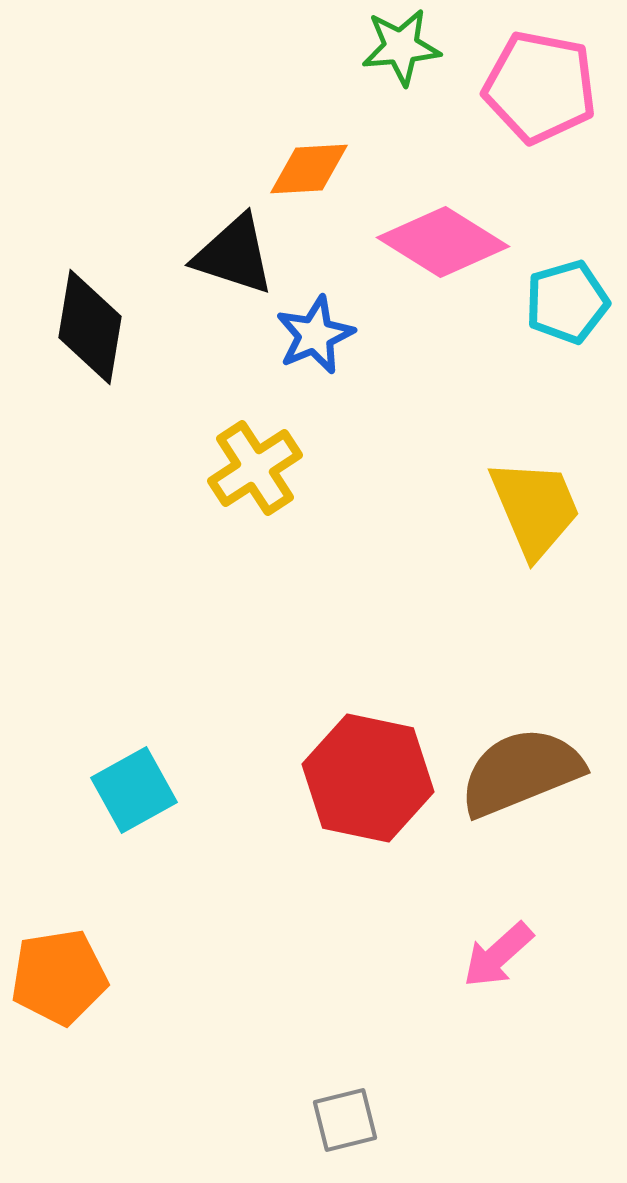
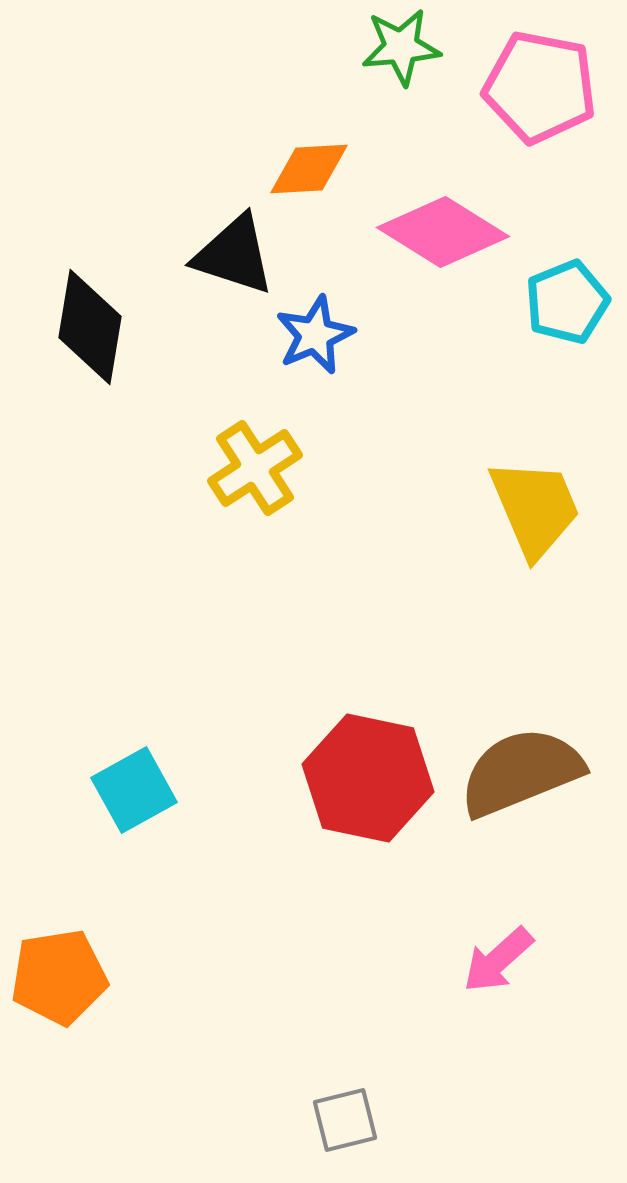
pink diamond: moved 10 px up
cyan pentagon: rotated 6 degrees counterclockwise
pink arrow: moved 5 px down
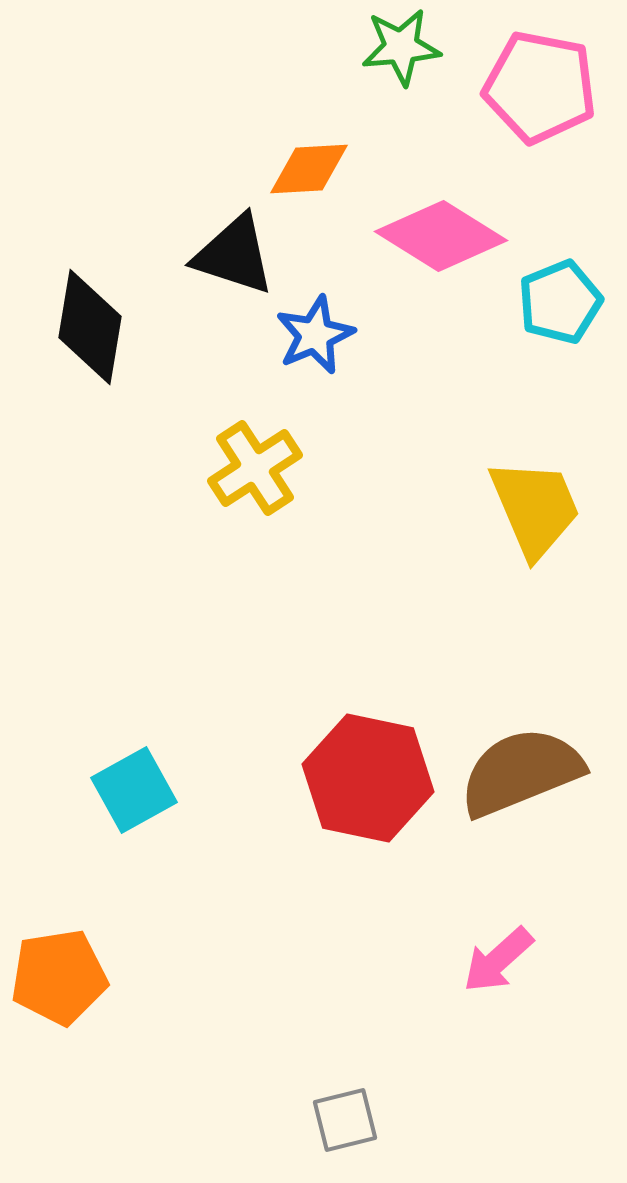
pink diamond: moved 2 px left, 4 px down
cyan pentagon: moved 7 px left
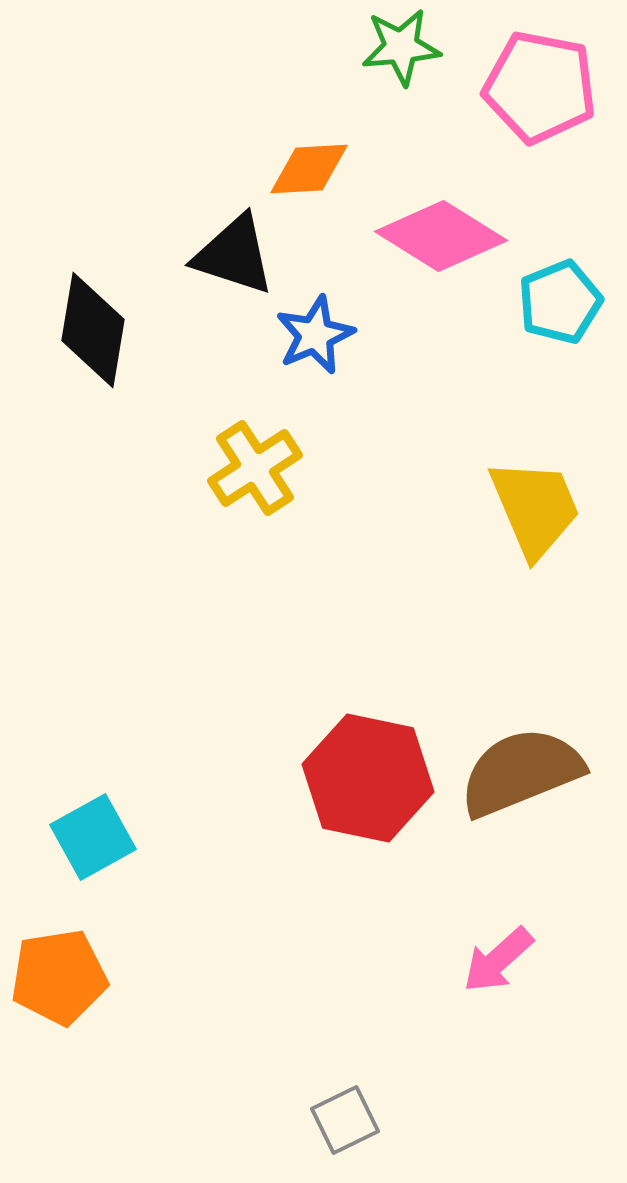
black diamond: moved 3 px right, 3 px down
cyan square: moved 41 px left, 47 px down
gray square: rotated 12 degrees counterclockwise
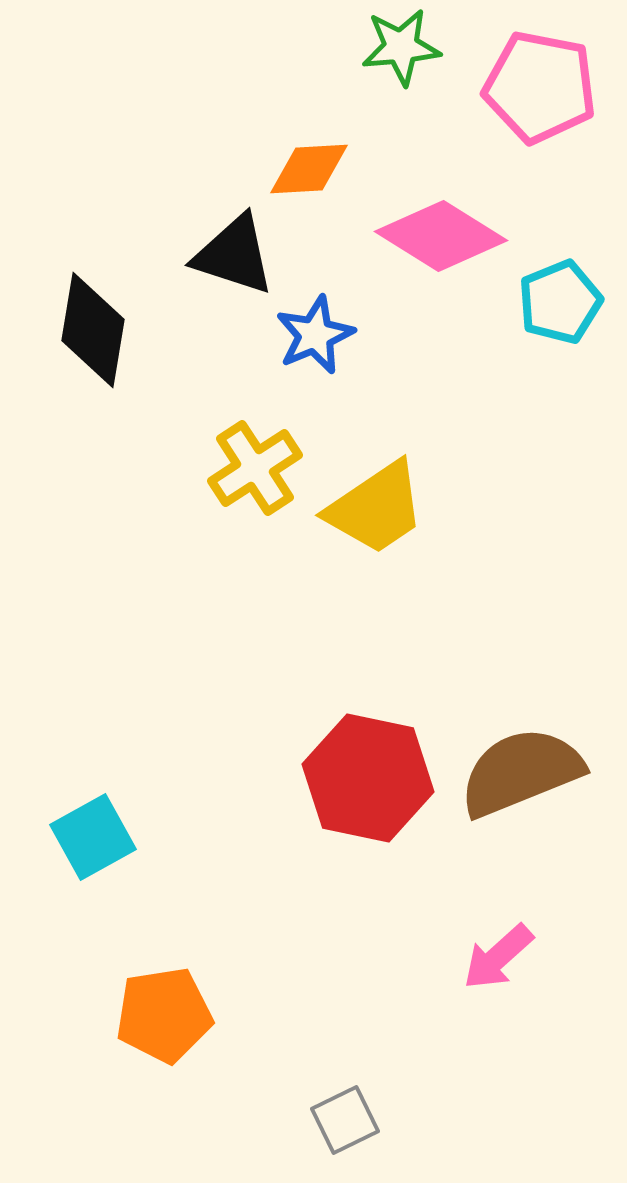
yellow trapezoid: moved 159 px left; rotated 79 degrees clockwise
pink arrow: moved 3 px up
orange pentagon: moved 105 px right, 38 px down
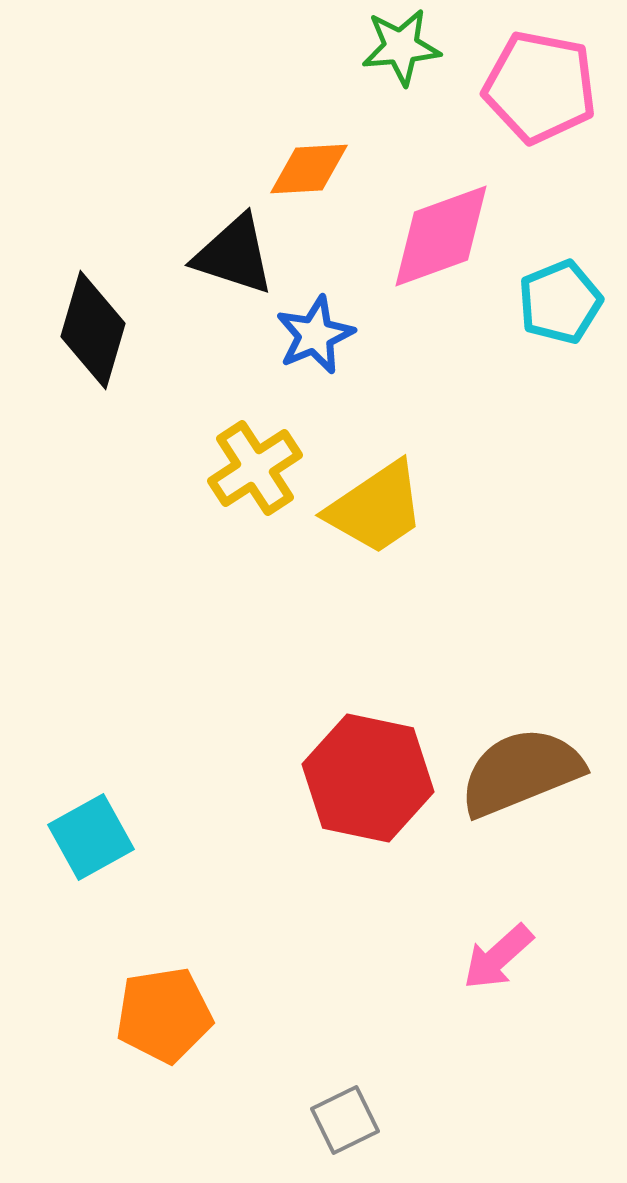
pink diamond: rotated 52 degrees counterclockwise
black diamond: rotated 7 degrees clockwise
cyan square: moved 2 px left
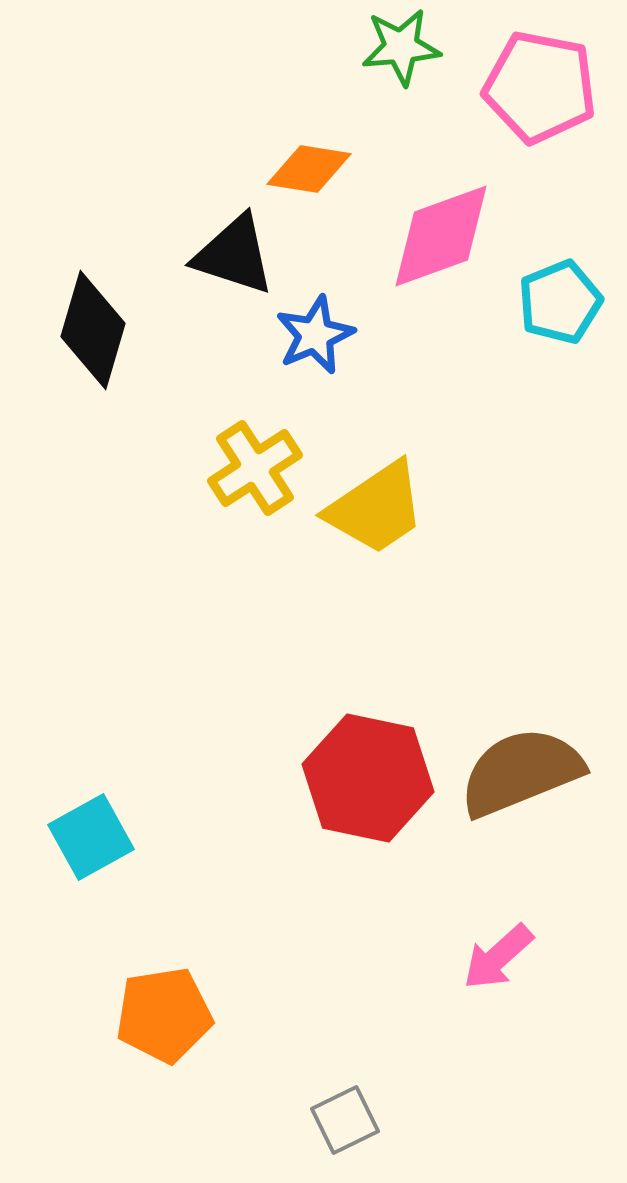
orange diamond: rotated 12 degrees clockwise
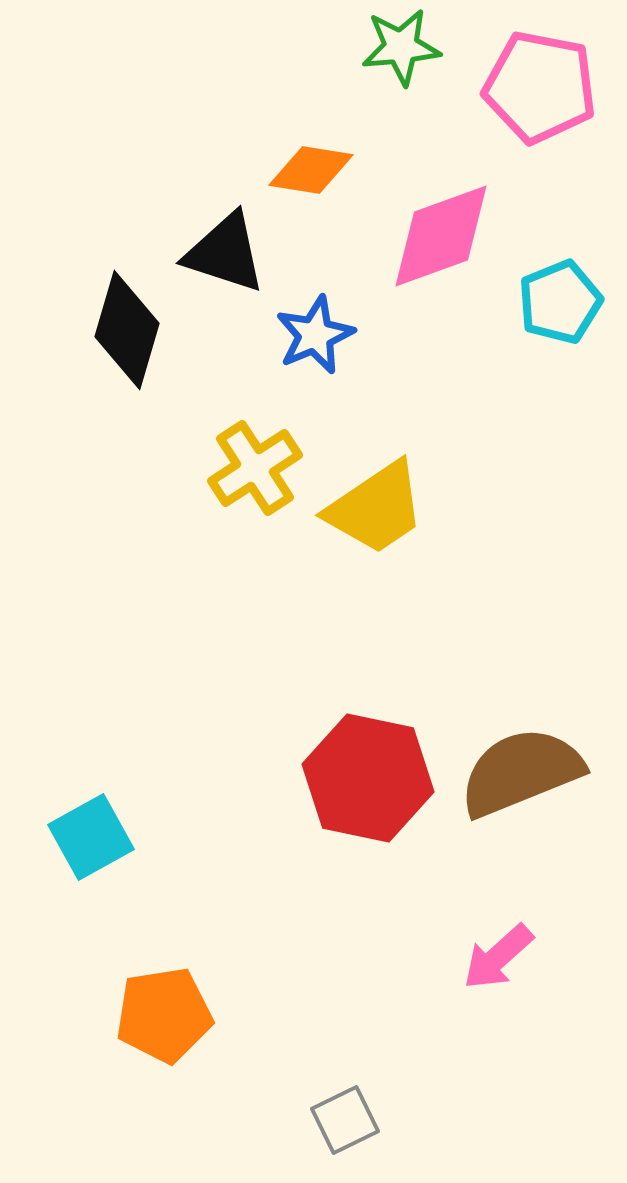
orange diamond: moved 2 px right, 1 px down
black triangle: moved 9 px left, 2 px up
black diamond: moved 34 px right
